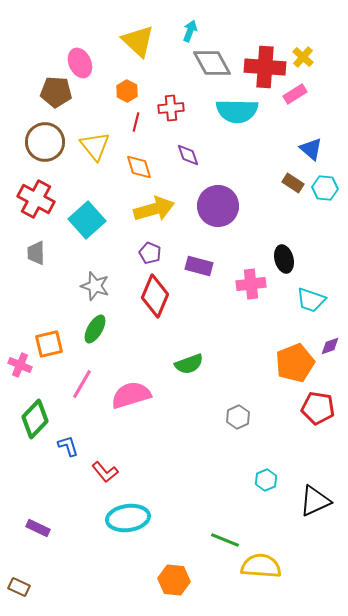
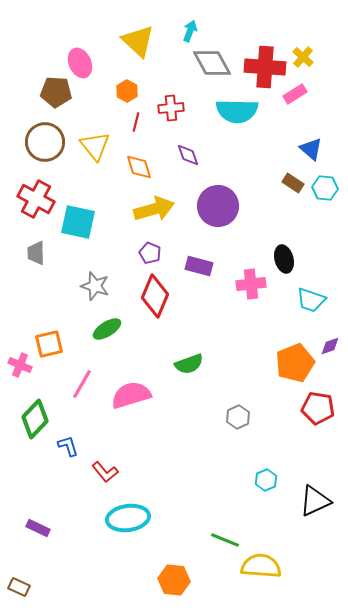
cyan square at (87, 220): moved 9 px left, 2 px down; rotated 36 degrees counterclockwise
green ellipse at (95, 329): moved 12 px right; rotated 28 degrees clockwise
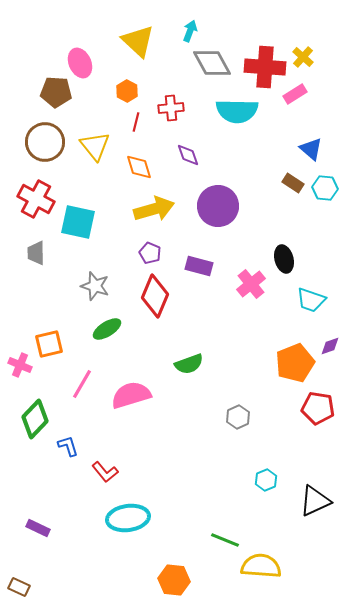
pink cross at (251, 284): rotated 32 degrees counterclockwise
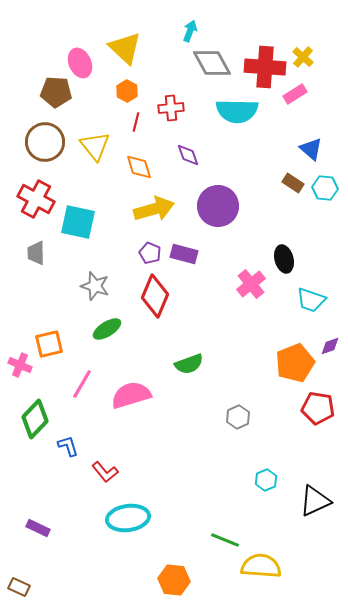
yellow triangle at (138, 41): moved 13 px left, 7 px down
purple rectangle at (199, 266): moved 15 px left, 12 px up
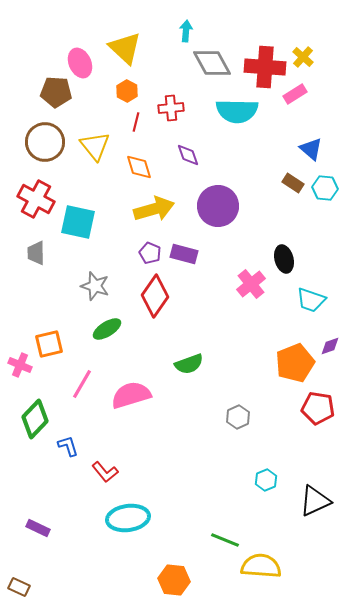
cyan arrow at (190, 31): moved 4 px left; rotated 15 degrees counterclockwise
red diamond at (155, 296): rotated 12 degrees clockwise
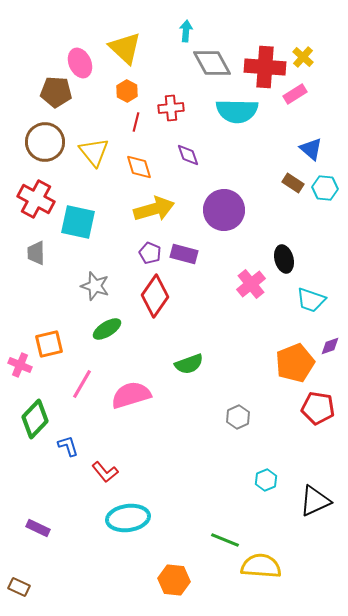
yellow triangle at (95, 146): moved 1 px left, 6 px down
purple circle at (218, 206): moved 6 px right, 4 px down
